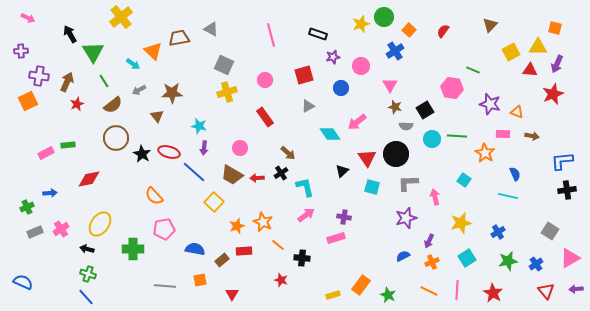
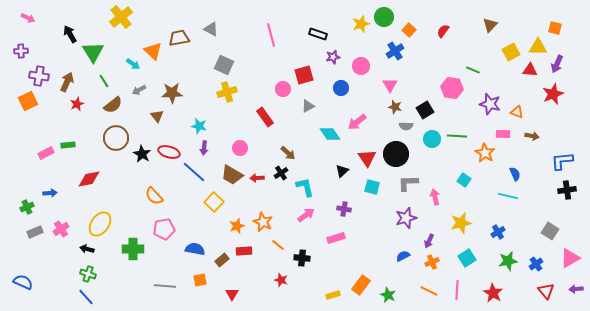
pink circle at (265, 80): moved 18 px right, 9 px down
purple cross at (344, 217): moved 8 px up
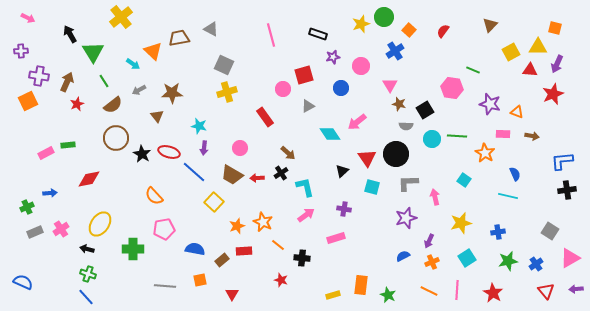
brown star at (395, 107): moved 4 px right, 3 px up
blue cross at (498, 232): rotated 24 degrees clockwise
orange rectangle at (361, 285): rotated 30 degrees counterclockwise
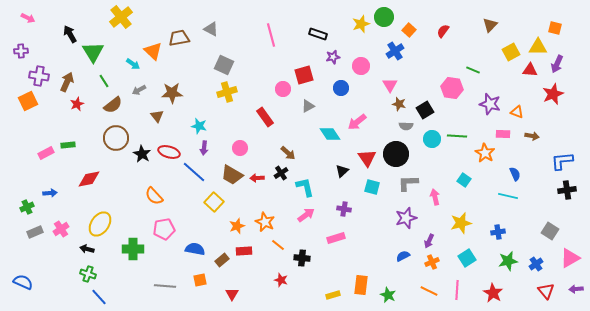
orange star at (263, 222): moved 2 px right
blue line at (86, 297): moved 13 px right
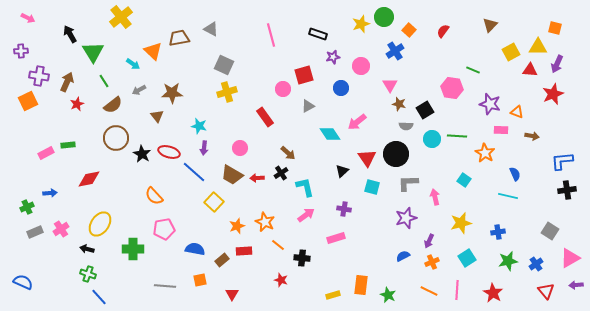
pink rectangle at (503, 134): moved 2 px left, 4 px up
purple arrow at (576, 289): moved 4 px up
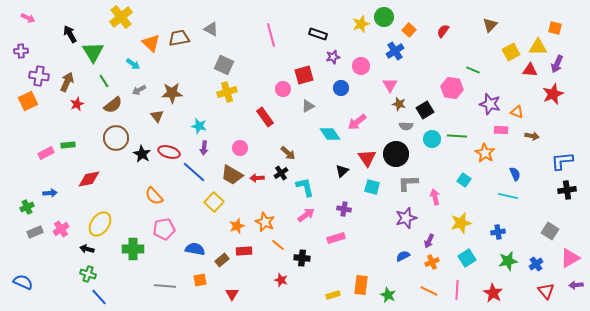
orange triangle at (153, 51): moved 2 px left, 8 px up
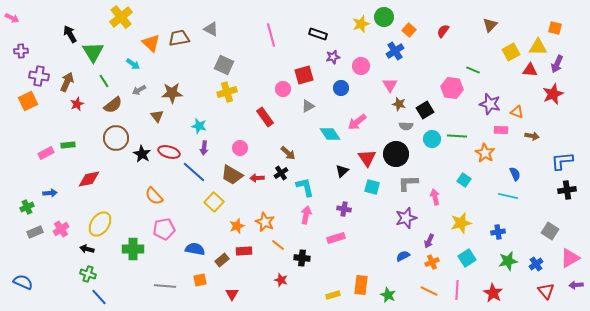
pink arrow at (28, 18): moved 16 px left
pink arrow at (306, 215): rotated 42 degrees counterclockwise
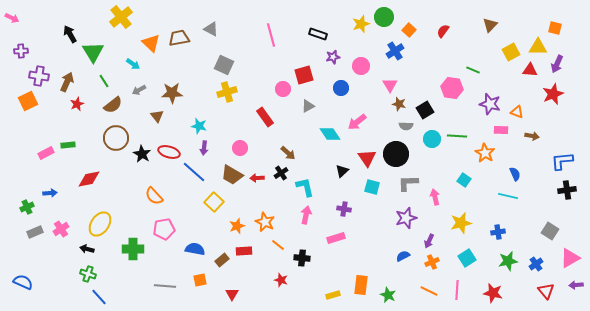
red star at (493, 293): rotated 18 degrees counterclockwise
